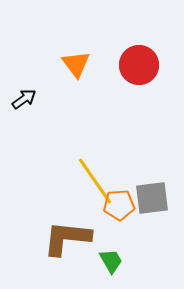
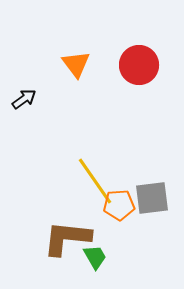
green trapezoid: moved 16 px left, 4 px up
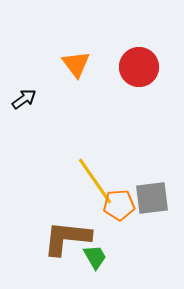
red circle: moved 2 px down
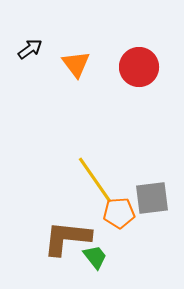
black arrow: moved 6 px right, 50 px up
yellow line: moved 1 px up
orange pentagon: moved 8 px down
green trapezoid: rotated 8 degrees counterclockwise
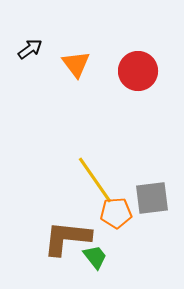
red circle: moved 1 px left, 4 px down
orange pentagon: moved 3 px left
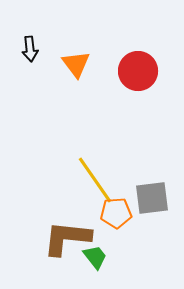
black arrow: rotated 120 degrees clockwise
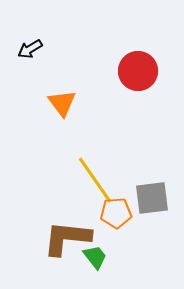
black arrow: rotated 65 degrees clockwise
orange triangle: moved 14 px left, 39 px down
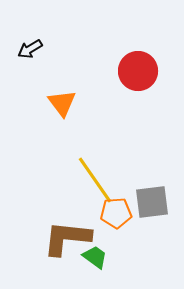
gray square: moved 4 px down
green trapezoid: rotated 16 degrees counterclockwise
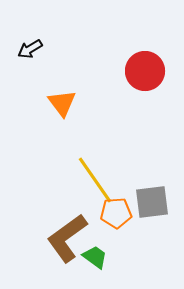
red circle: moved 7 px right
brown L-shape: rotated 42 degrees counterclockwise
